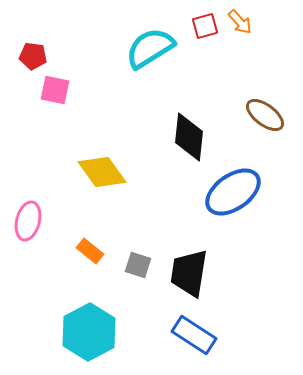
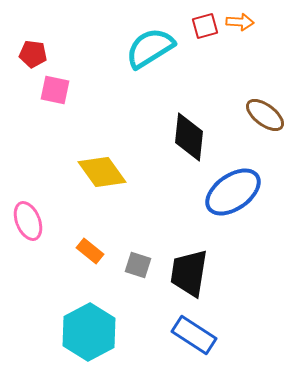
orange arrow: rotated 44 degrees counterclockwise
red pentagon: moved 2 px up
pink ellipse: rotated 36 degrees counterclockwise
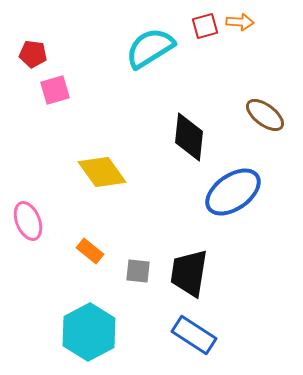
pink square: rotated 28 degrees counterclockwise
gray square: moved 6 px down; rotated 12 degrees counterclockwise
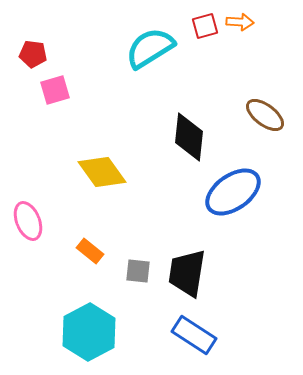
black trapezoid: moved 2 px left
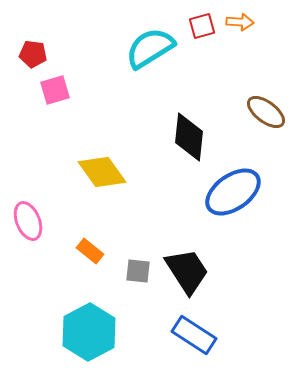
red square: moved 3 px left
brown ellipse: moved 1 px right, 3 px up
black trapezoid: moved 2 px up; rotated 138 degrees clockwise
